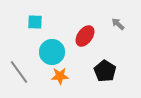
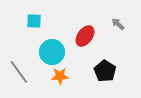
cyan square: moved 1 px left, 1 px up
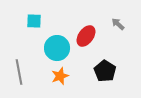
red ellipse: moved 1 px right
cyan circle: moved 5 px right, 4 px up
gray line: rotated 25 degrees clockwise
orange star: rotated 18 degrees counterclockwise
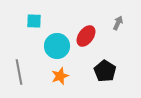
gray arrow: moved 1 px up; rotated 72 degrees clockwise
cyan circle: moved 2 px up
